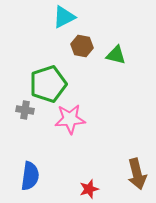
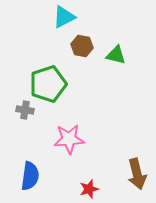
pink star: moved 1 px left, 20 px down
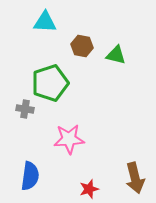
cyan triangle: moved 19 px left, 5 px down; rotated 30 degrees clockwise
green pentagon: moved 2 px right, 1 px up
gray cross: moved 1 px up
brown arrow: moved 2 px left, 4 px down
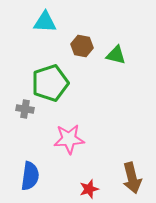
brown arrow: moved 3 px left
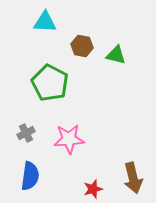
green pentagon: rotated 27 degrees counterclockwise
gray cross: moved 1 px right, 24 px down; rotated 36 degrees counterclockwise
brown arrow: moved 1 px right
red star: moved 4 px right
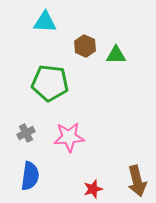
brown hexagon: moved 3 px right; rotated 15 degrees clockwise
green triangle: rotated 15 degrees counterclockwise
green pentagon: rotated 21 degrees counterclockwise
pink star: moved 2 px up
brown arrow: moved 4 px right, 3 px down
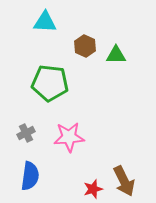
brown arrow: moved 13 px left; rotated 12 degrees counterclockwise
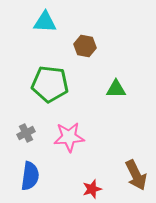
brown hexagon: rotated 15 degrees counterclockwise
green triangle: moved 34 px down
green pentagon: moved 1 px down
brown arrow: moved 12 px right, 6 px up
red star: moved 1 px left
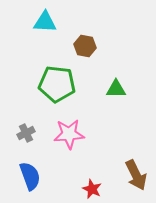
green pentagon: moved 7 px right
pink star: moved 3 px up
blue semicircle: rotated 28 degrees counterclockwise
red star: rotated 30 degrees counterclockwise
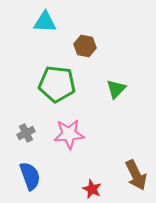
green triangle: rotated 45 degrees counterclockwise
